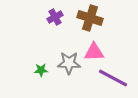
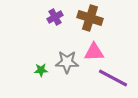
gray star: moved 2 px left, 1 px up
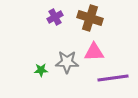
purple line: rotated 36 degrees counterclockwise
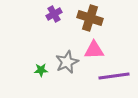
purple cross: moved 1 px left, 3 px up
pink triangle: moved 2 px up
gray star: rotated 25 degrees counterclockwise
purple line: moved 1 px right, 2 px up
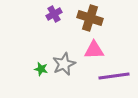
gray star: moved 3 px left, 2 px down
green star: moved 1 px up; rotated 16 degrees clockwise
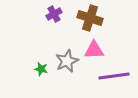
gray star: moved 3 px right, 3 px up
